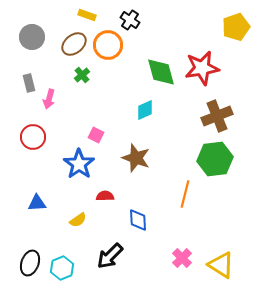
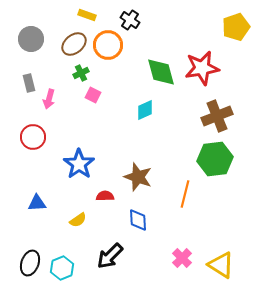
gray circle: moved 1 px left, 2 px down
green cross: moved 1 px left, 2 px up; rotated 14 degrees clockwise
pink square: moved 3 px left, 40 px up
brown star: moved 2 px right, 19 px down
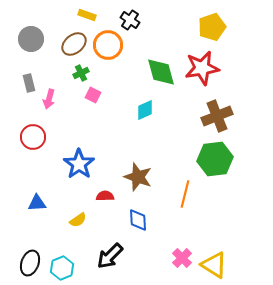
yellow pentagon: moved 24 px left
yellow triangle: moved 7 px left
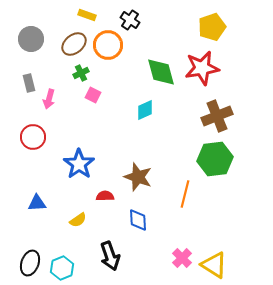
black arrow: rotated 64 degrees counterclockwise
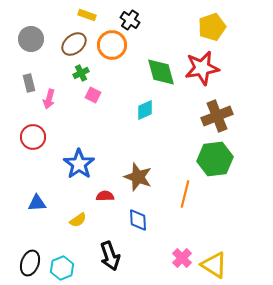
orange circle: moved 4 px right
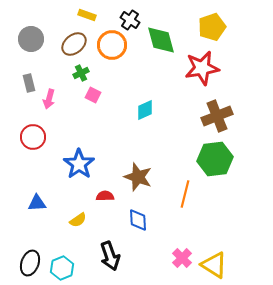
green diamond: moved 32 px up
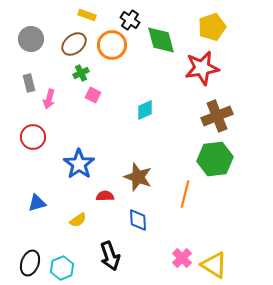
blue triangle: rotated 12 degrees counterclockwise
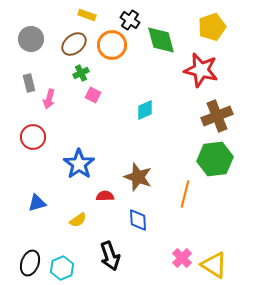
red star: moved 1 px left, 2 px down; rotated 24 degrees clockwise
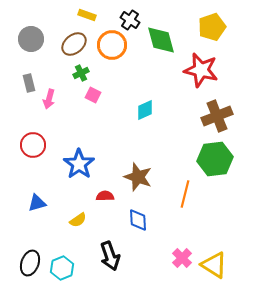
red circle: moved 8 px down
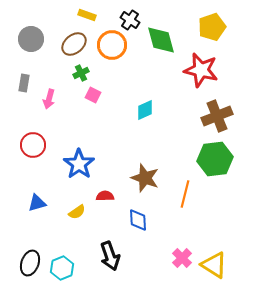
gray rectangle: moved 5 px left; rotated 24 degrees clockwise
brown star: moved 7 px right, 1 px down
yellow semicircle: moved 1 px left, 8 px up
